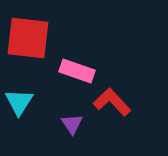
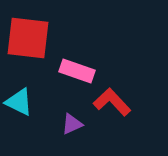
cyan triangle: rotated 36 degrees counterclockwise
purple triangle: rotated 40 degrees clockwise
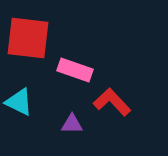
pink rectangle: moved 2 px left, 1 px up
purple triangle: rotated 25 degrees clockwise
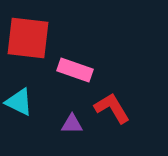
red L-shape: moved 6 px down; rotated 12 degrees clockwise
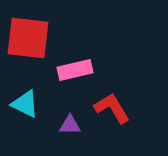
pink rectangle: rotated 32 degrees counterclockwise
cyan triangle: moved 6 px right, 2 px down
purple triangle: moved 2 px left, 1 px down
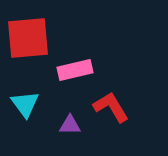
red square: rotated 12 degrees counterclockwise
cyan triangle: rotated 28 degrees clockwise
red L-shape: moved 1 px left, 1 px up
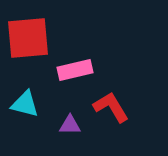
cyan triangle: rotated 40 degrees counterclockwise
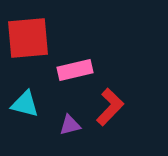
red L-shape: moved 1 px left; rotated 75 degrees clockwise
purple triangle: rotated 15 degrees counterclockwise
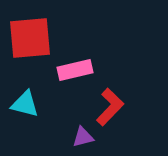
red square: moved 2 px right
purple triangle: moved 13 px right, 12 px down
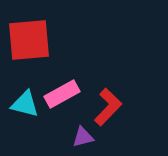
red square: moved 1 px left, 2 px down
pink rectangle: moved 13 px left, 24 px down; rotated 16 degrees counterclockwise
red L-shape: moved 2 px left
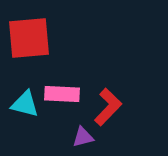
red square: moved 2 px up
pink rectangle: rotated 32 degrees clockwise
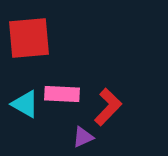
cyan triangle: rotated 16 degrees clockwise
purple triangle: rotated 10 degrees counterclockwise
